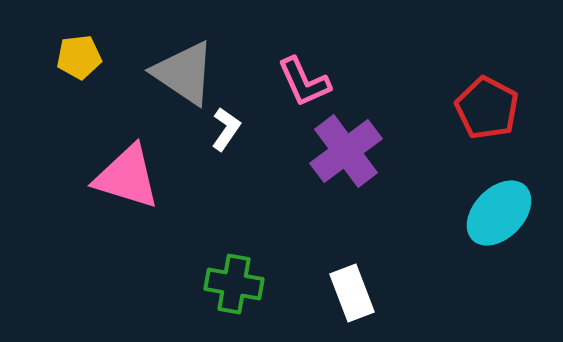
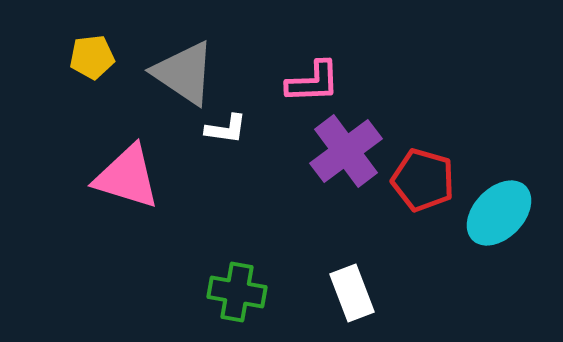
yellow pentagon: moved 13 px right
pink L-shape: moved 9 px right; rotated 68 degrees counterclockwise
red pentagon: moved 64 px left, 72 px down; rotated 12 degrees counterclockwise
white L-shape: rotated 63 degrees clockwise
green cross: moved 3 px right, 8 px down
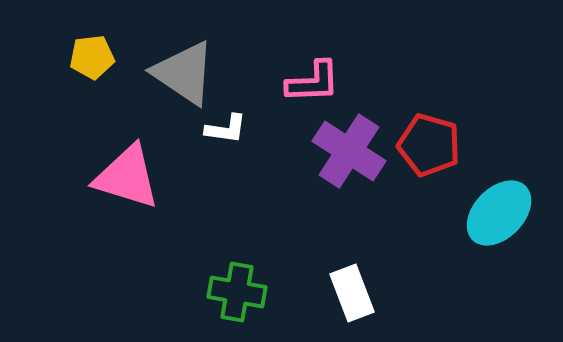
purple cross: moved 3 px right; rotated 20 degrees counterclockwise
red pentagon: moved 6 px right, 35 px up
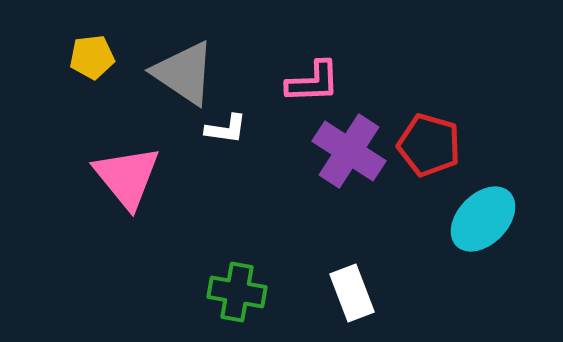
pink triangle: rotated 34 degrees clockwise
cyan ellipse: moved 16 px left, 6 px down
